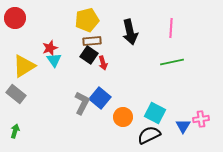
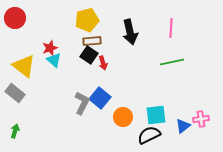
cyan triangle: rotated 14 degrees counterclockwise
yellow triangle: rotated 50 degrees counterclockwise
gray rectangle: moved 1 px left, 1 px up
cyan square: moved 1 px right, 2 px down; rotated 35 degrees counterclockwise
blue triangle: rotated 21 degrees clockwise
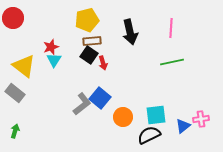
red circle: moved 2 px left
red star: moved 1 px right, 1 px up
cyan triangle: rotated 21 degrees clockwise
gray L-shape: moved 1 px down; rotated 25 degrees clockwise
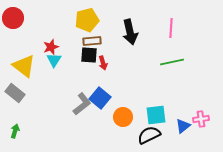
black square: rotated 30 degrees counterclockwise
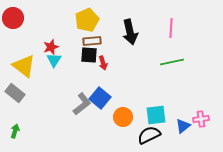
yellow pentagon: rotated 10 degrees counterclockwise
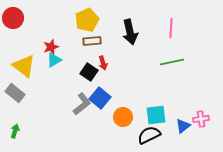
black square: moved 17 px down; rotated 30 degrees clockwise
cyan triangle: rotated 28 degrees clockwise
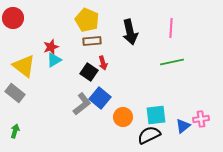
yellow pentagon: rotated 25 degrees counterclockwise
